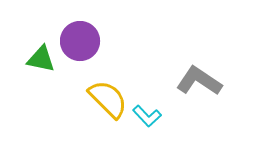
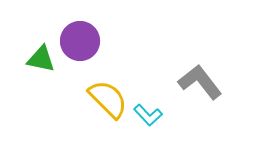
gray L-shape: moved 1 px right, 1 px down; rotated 18 degrees clockwise
cyan L-shape: moved 1 px right, 1 px up
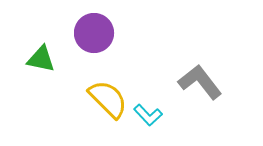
purple circle: moved 14 px right, 8 px up
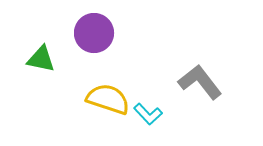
yellow semicircle: rotated 27 degrees counterclockwise
cyan L-shape: moved 1 px up
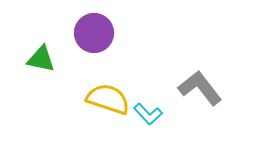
gray L-shape: moved 6 px down
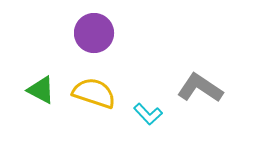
green triangle: moved 31 px down; rotated 16 degrees clockwise
gray L-shape: rotated 18 degrees counterclockwise
yellow semicircle: moved 14 px left, 6 px up
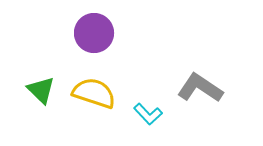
green triangle: rotated 16 degrees clockwise
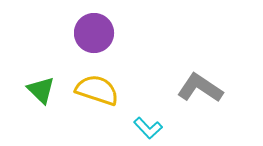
yellow semicircle: moved 3 px right, 3 px up
cyan L-shape: moved 14 px down
